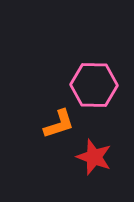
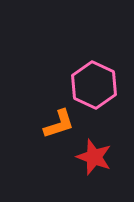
pink hexagon: rotated 24 degrees clockwise
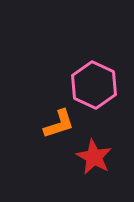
red star: rotated 9 degrees clockwise
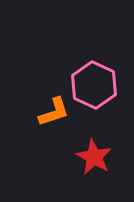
orange L-shape: moved 5 px left, 12 px up
